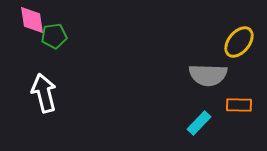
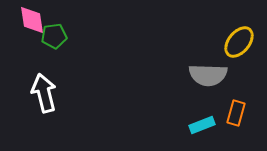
orange rectangle: moved 3 px left, 8 px down; rotated 75 degrees counterclockwise
cyan rectangle: moved 3 px right, 2 px down; rotated 25 degrees clockwise
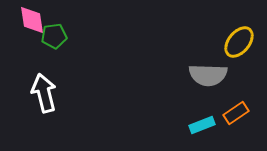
orange rectangle: rotated 40 degrees clockwise
